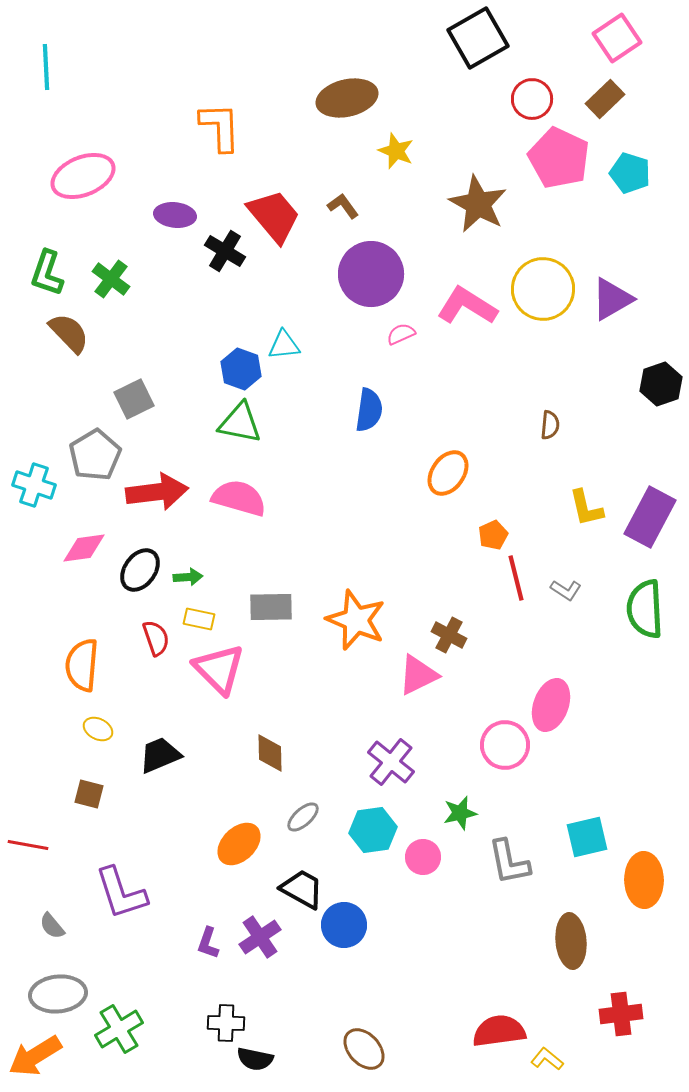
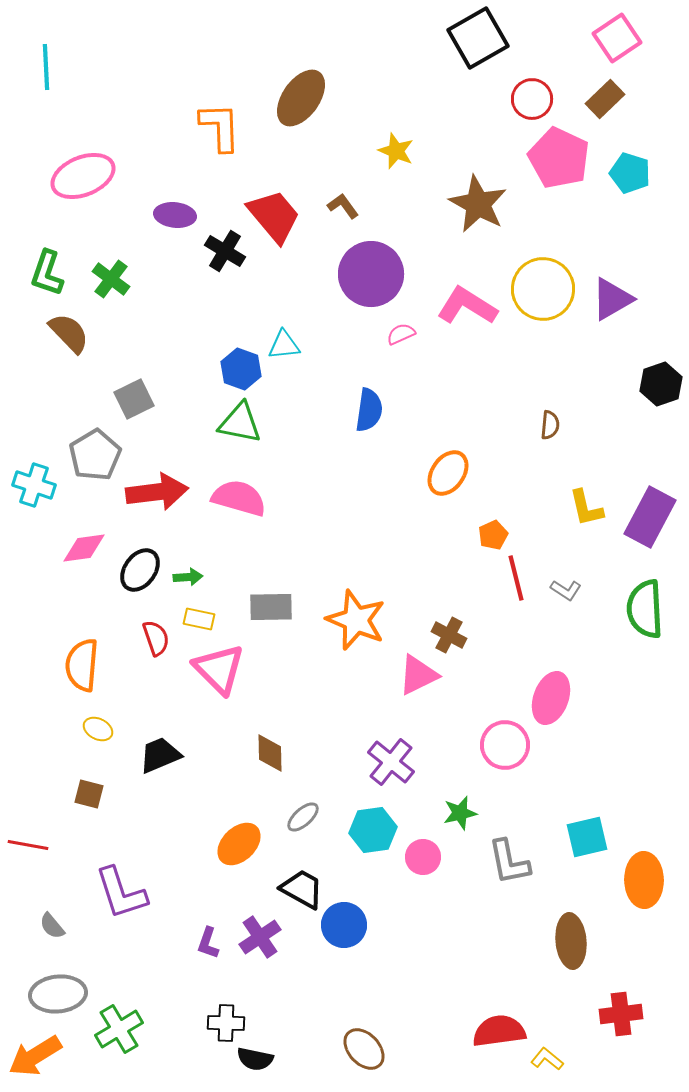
brown ellipse at (347, 98): moved 46 px left; rotated 42 degrees counterclockwise
pink ellipse at (551, 705): moved 7 px up
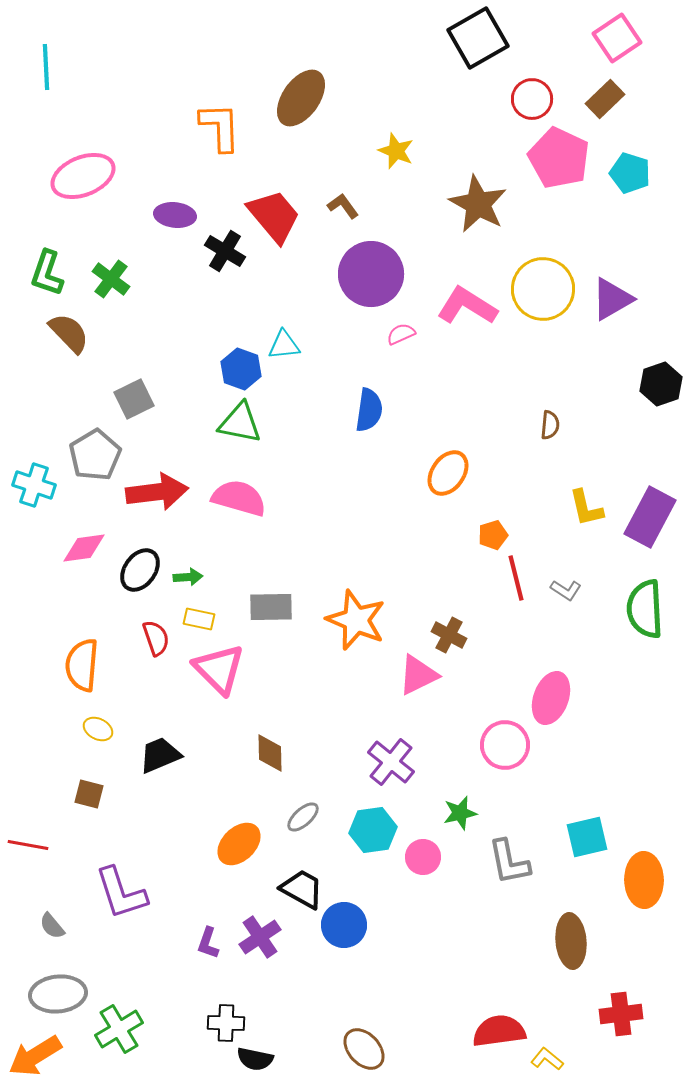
orange pentagon at (493, 535): rotated 8 degrees clockwise
